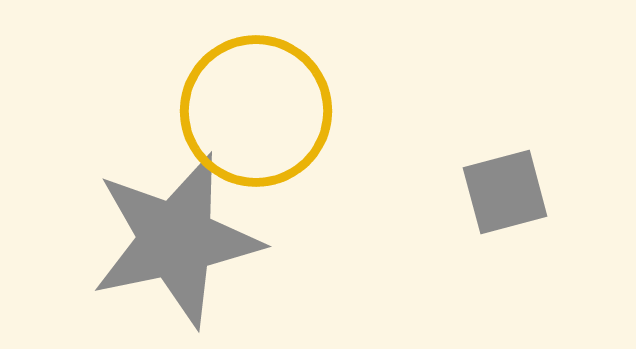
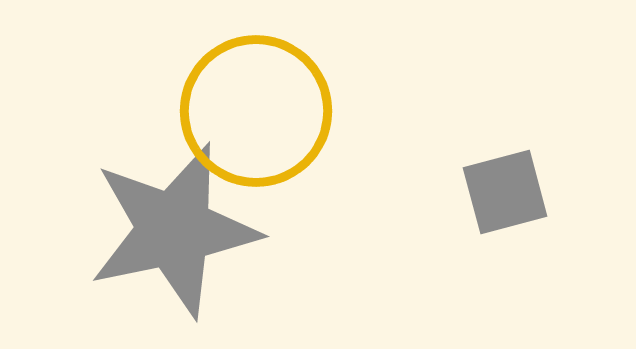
gray star: moved 2 px left, 10 px up
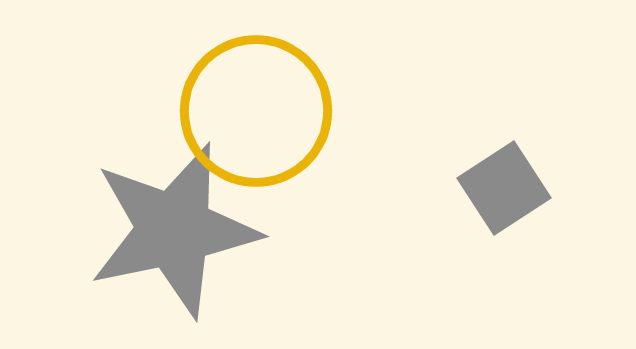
gray square: moved 1 px left, 4 px up; rotated 18 degrees counterclockwise
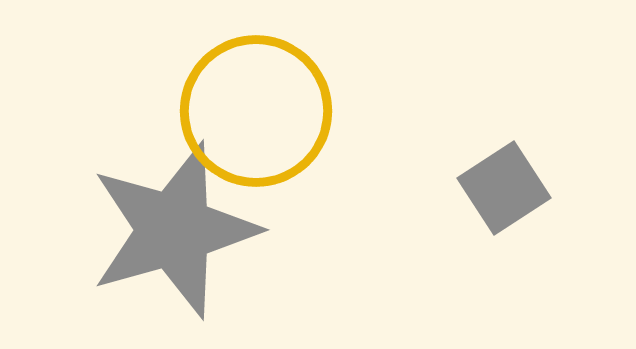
gray star: rotated 4 degrees counterclockwise
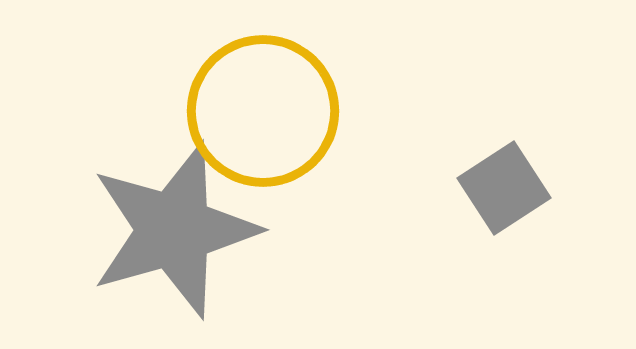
yellow circle: moved 7 px right
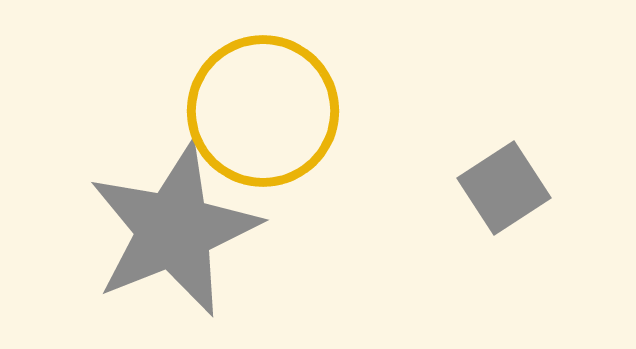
gray star: rotated 6 degrees counterclockwise
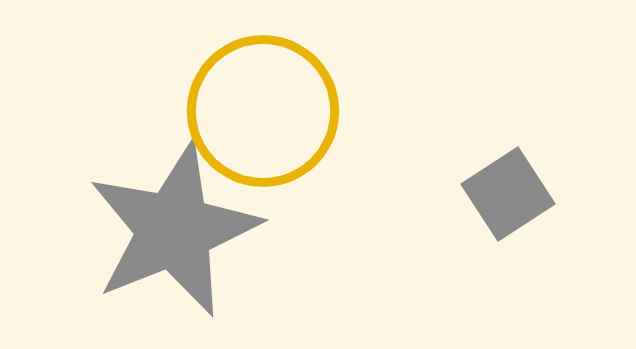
gray square: moved 4 px right, 6 px down
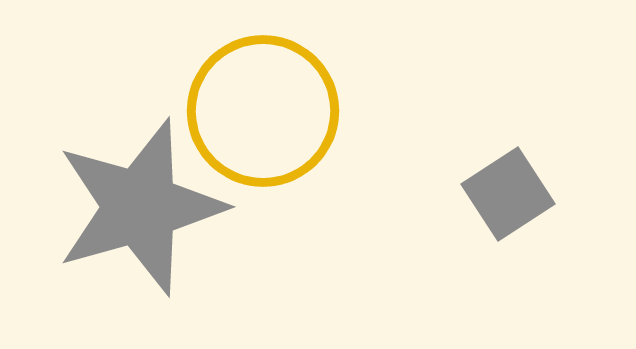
gray star: moved 34 px left, 23 px up; rotated 6 degrees clockwise
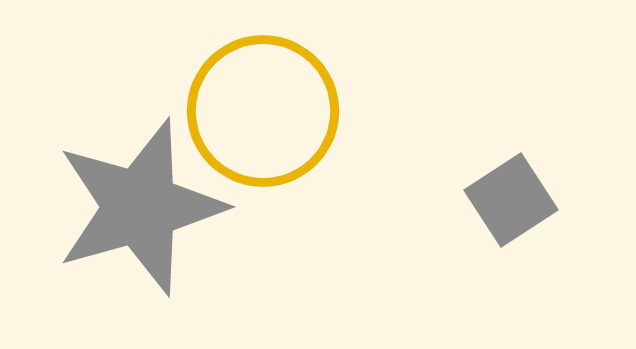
gray square: moved 3 px right, 6 px down
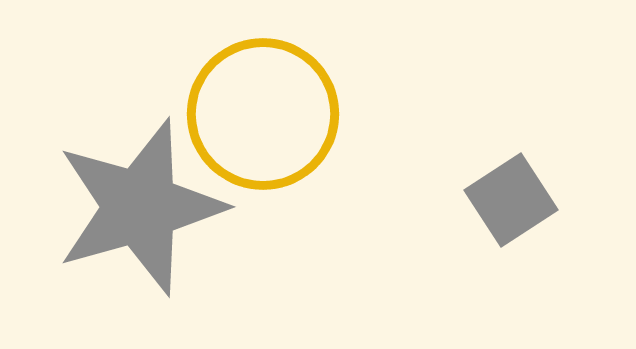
yellow circle: moved 3 px down
